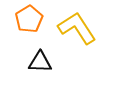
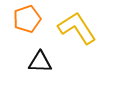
orange pentagon: moved 2 px left; rotated 12 degrees clockwise
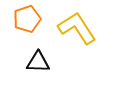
black triangle: moved 2 px left
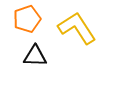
black triangle: moved 3 px left, 6 px up
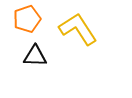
yellow L-shape: moved 1 px right, 1 px down
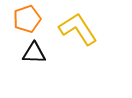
black triangle: moved 1 px left, 3 px up
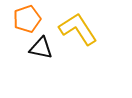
black triangle: moved 7 px right, 5 px up; rotated 10 degrees clockwise
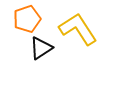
black triangle: rotated 45 degrees counterclockwise
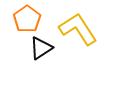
orange pentagon: rotated 16 degrees counterclockwise
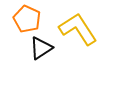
orange pentagon: rotated 12 degrees counterclockwise
